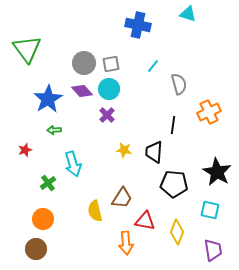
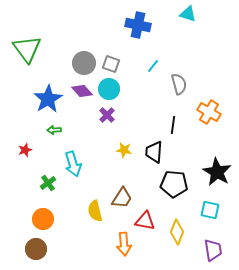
gray square: rotated 30 degrees clockwise
orange cross: rotated 35 degrees counterclockwise
orange arrow: moved 2 px left, 1 px down
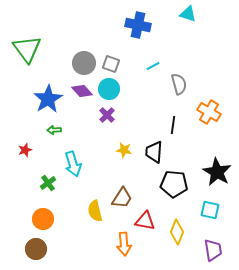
cyan line: rotated 24 degrees clockwise
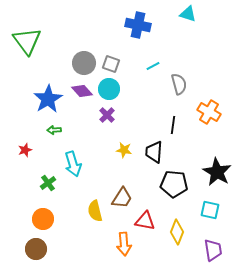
green triangle: moved 8 px up
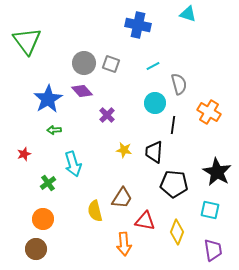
cyan circle: moved 46 px right, 14 px down
red star: moved 1 px left, 4 px down
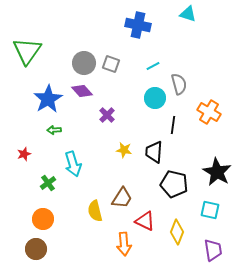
green triangle: moved 10 px down; rotated 12 degrees clockwise
cyan circle: moved 5 px up
black pentagon: rotated 8 degrees clockwise
red triangle: rotated 15 degrees clockwise
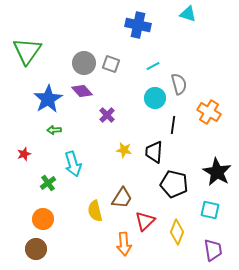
red triangle: rotated 50 degrees clockwise
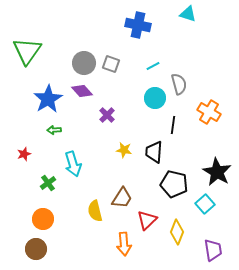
cyan square: moved 5 px left, 6 px up; rotated 36 degrees clockwise
red triangle: moved 2 px right, 1 px up
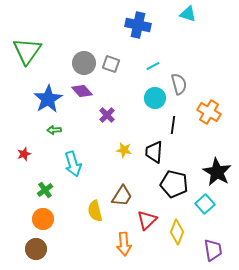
green cross: moved 3 px left, 7 px down
brown trapezoid: moved 2 px up
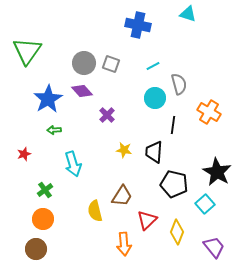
purple trapezoid: moved 1 px right, 3 px up; rotated 30 degrees counterclockwise
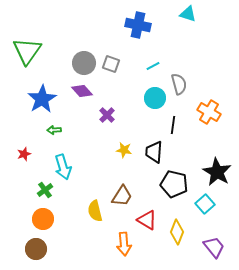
blue star: moved 6 px left
cyan arrow: moved 10 px left, 3 px down
red triangle: rotated 45 degrees counterclockwise
